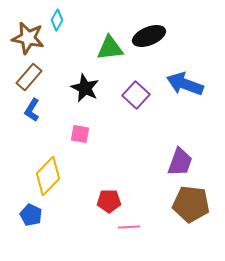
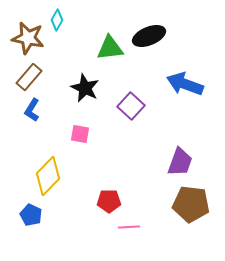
purple square: moved 5 px left, 11 px down
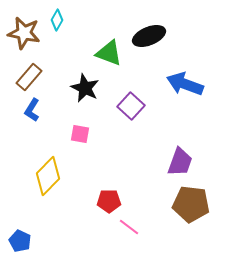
brown star: moved 4 px left, 5 px up
green triangle: moved 1 px left, 5 px down; rotated 28 degrees clockwise
blue pentagon: moved 11 px left, 26 px down
pink line: rotated 40 degrees clockwise
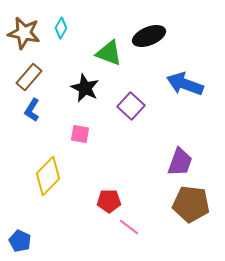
cyan diamond: moved 4 px right, 8 px down
